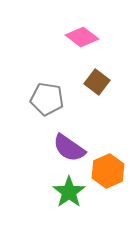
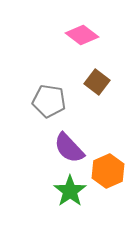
pink diamond: moved 2 px up
gray pentagon: moved 2 px right, 2 px down
purple semicircle: rotated 12 degrees clockwise
green star: moved 1 px right, 1 px up
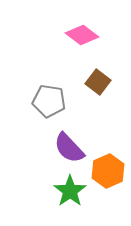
brown square: moved 1 px right
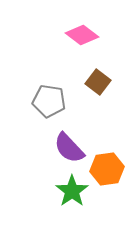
orange hexagon: moved 1 px left, 2 px up; rotated 16 degrees clockwise
green star: moved 2 px right
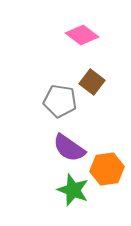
brown square: moved 6 px left
gray pentagon: moved 11 px right
purple semicircle: rotated 12 degrees counterclockwise
green star: moved 1 px right, 1 px up; rotated 16 degrees counterclockwise
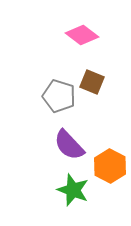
brown square: rotated 15 degrees counterclockwise
gray pentagon: moved 1 px left, 5 px up; rotated 8 degrees clockwise
purple semicircle: moved 3 px up; rotated 12 degrees clockwise
orange hexagon: moved 3 px right, 3 px up; rotated 24 degrees counterclockwise
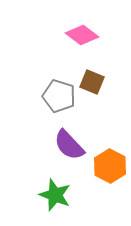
green star: moved 18 px left, 5 px down
